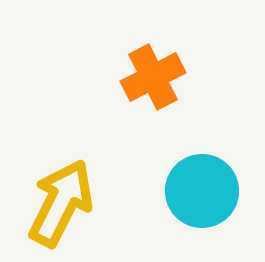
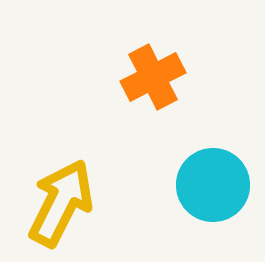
cyan circle: moved 11 px right, 6 px up
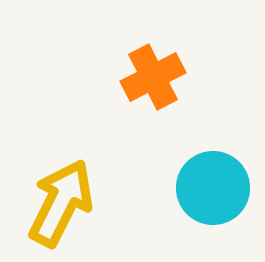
cyan circle: moved 3 px down
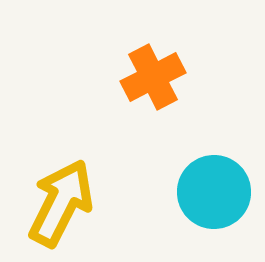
cyan circle: moved 1 px right, 4 px down
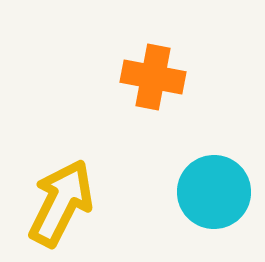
orange cross: rotated 38 degrees clockwise
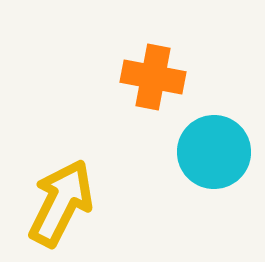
cyan circle: moved 40 px up
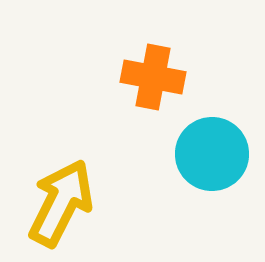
cyan circle: moved 2 px left, 2 px down
